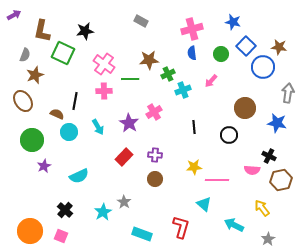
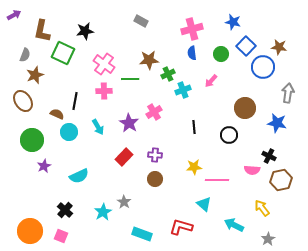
red L-shape at (181, 227): rotated 90 degrees counterclockwise
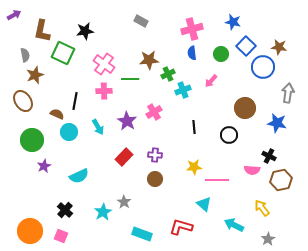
gray semicircle at (25, 55): rotated 32 degrees counterclockwise
purple star at (129, 123): moved 2 px left, 2 px up
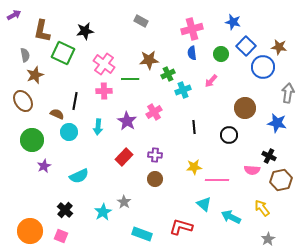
cyan arrow at (98, 127): rotated 35 degrees clockwise
cyan arrow at (234, 225): moved 3 px left, 8 px up
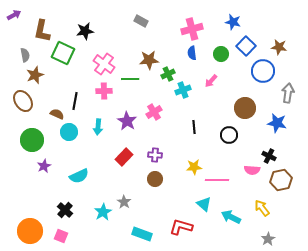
blue circle at (263, 67): moved 4 px down
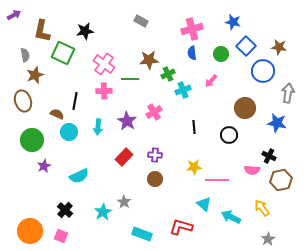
brown ellipse at (23, 101): rotated 15 degrees clockwise
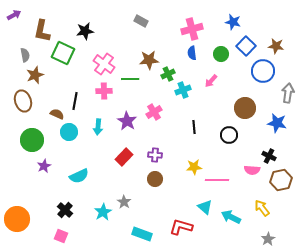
brown star at (279, 47): moved 3 px left, 1 px up
cyan triangle at (204, 204): moved 1 px right, 3 px down
orange circle at (30, 231): moved 13 px left, 12 px up
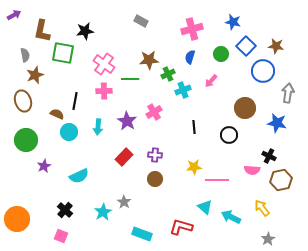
green square at (63, 53): rotated 15 degrees counterclockwise
blue semicircle at (192, 53): moved 2 px left, 4 px down; rotated 24 degrees clockwise
green circle at (32, 140): moved 6 px left
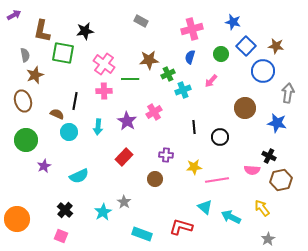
black circle at (229, 135): moved 9 px left, 2 px down
purple cross at (155, 155): moved 11 px right
pink line at (217, 180): rotated 10 degrees counterclockwise
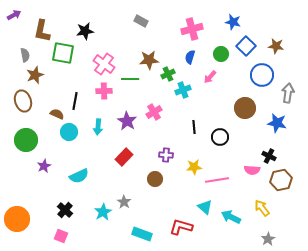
blue circle at (263, 71): moved 1 px left, 4 px down
pink arrow at (211, 81): moved 1 px left, 4 px up
